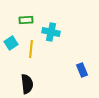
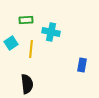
blue rectangle: moved 5 px up; rotated 32 degrees clockwise
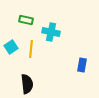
green rectangle: rotated 16 degrees clockwise
cyan square: moved 4 px down
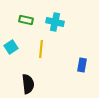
cyan cross: moved 4 px right, 10 px up
yellow line: moved 10 px right
black semicircle: moved 1 px right
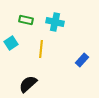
cyan square: moved 4 px up
blue rectangle: moved 5 px up; rotated 32 degrees clockwise
black semicircle: rotated 126 degrees counterclockwise
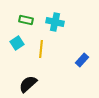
cyan square: moved 6 px right
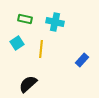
green rectangle: moved 1 px left, 1 px up
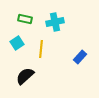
cyan cross: rotated 24 degrees counterclockwise
blue rectangle: moved 2 px left, 3 px up
black semicircle: moved 3 px left, 8 px up
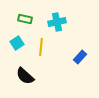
cyan cross: moved 2 px right
yellow line: moved 2 px up
black semicircle: rotated 96 degrees counterclockwise
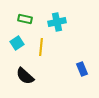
blue rectangle: moved 2 px right, 12 px down; rotated 64 degrees counterclockwise
